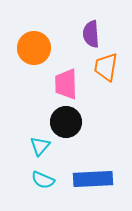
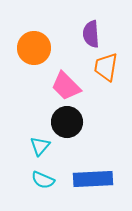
pink trapezoid: moved 2 px down; rotated 44 degrees counterclockwise
black circle: moved 1 px right
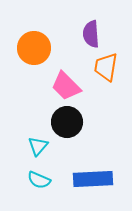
cyan triangle: moved 2 px left
cyan semicircle: moved 4 px left
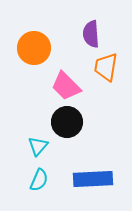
cyan semicircle: rotated 90 degrees counterclockwise
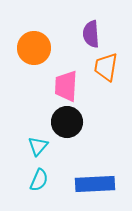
pink trapezoid: rotated 48 degrees clockwise
blue rectangle: moved 2 px right, 5 px down
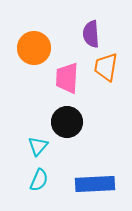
pink trapezoid: moved 1 px right, 8 px up
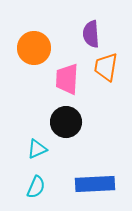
pink trapezoid: moved 1 px down
black circle: moved 1 px left
cyan triangle: moved 1 px left, 3 px down; rotated 25 degrees clockwise
cyan semicircle: moved 3 px left, 7 px down
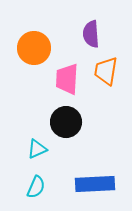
orange trapezoid: moved 4 px down
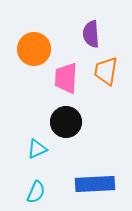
orange circle: moved 1 px down
pink trapezoid: moved 1 px left, 1 px up
cyan semicircle: moved 5 px down
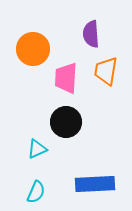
orange circle: moved 1 px left
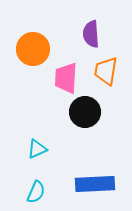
black circle: moved 19 px right, 10 px up
